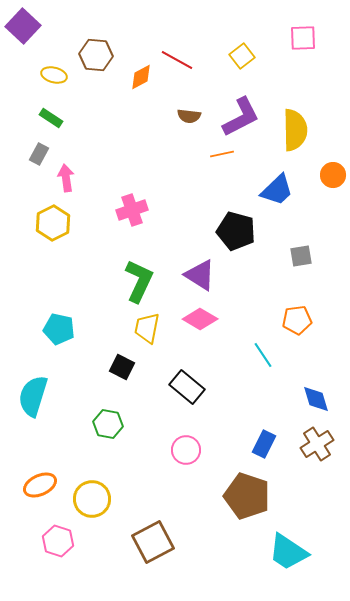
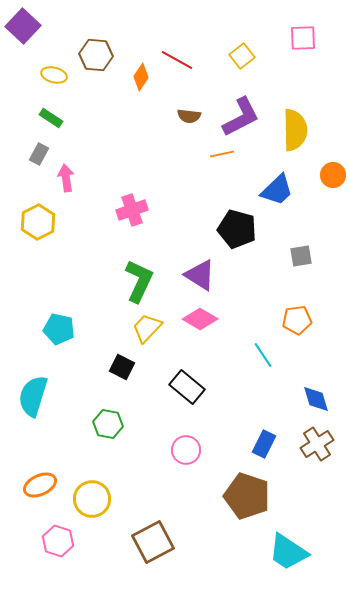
orange diamond at (141, 77): rotated 28 degrees counterclockwise
yellow hexagon at (53, 223): moved 15 px left, 1 px up
black pentagon at (236, 231): moved 1 px right, 2 px up
yellow trapezoid at (147, 328): rotated 32 degrees clockwise
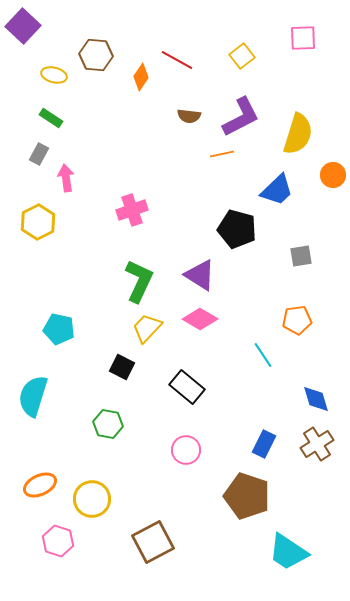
yellow semicircle at (295, 130): moved 3 px right, 4 px down; rotated 18 degrees clockwise
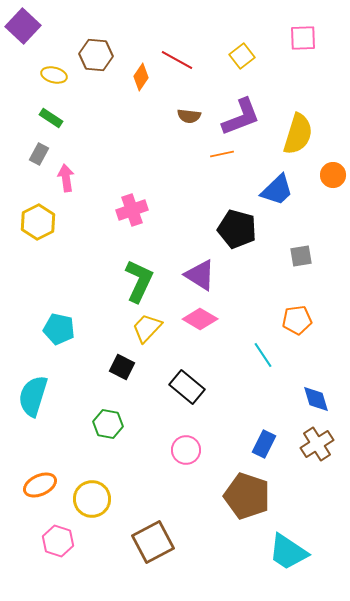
purple L-shape at (241, 117): rotated 6 degrees clockwise
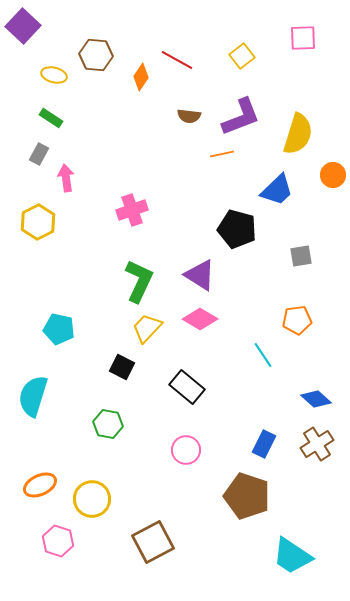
blue diamond at (316, 399): rotated 32 degrees counterclockwise
cyan trapezoid at (288, 552): moved 4 px right, 4 px down
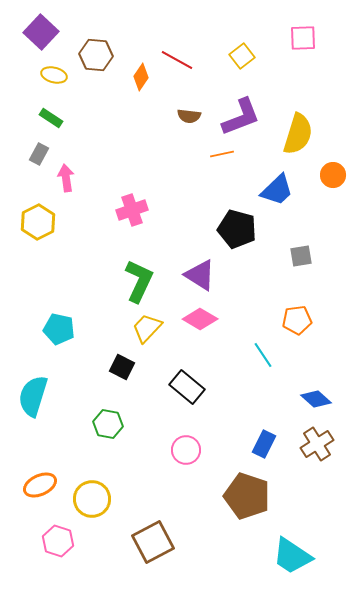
purple square at (23, 26): moved 18 px right, 6 px down
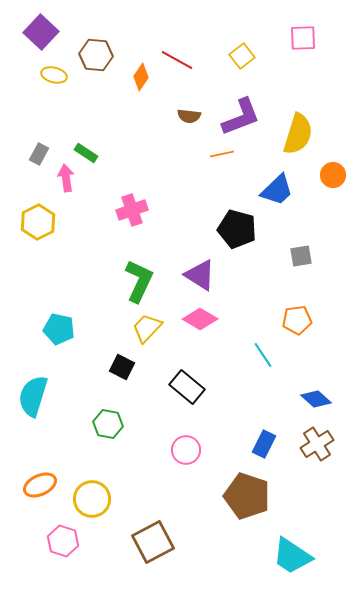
green rectangle at (51, 118): moved 35 px right, 35 px down
pink hexagon at (58, 541): moved 5 px right
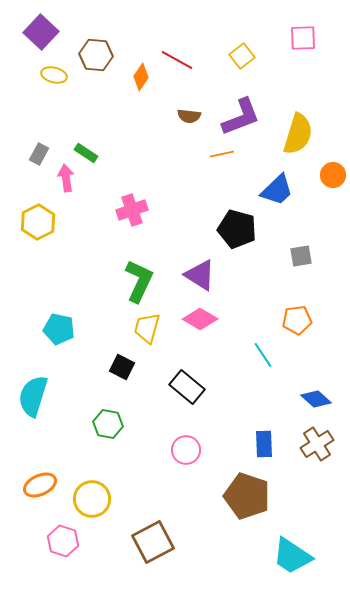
yellow trapezoid at (147, 328): rotated 28 degrees counterclockwise
blue rectangle at (264, 444): rotated 28 degrees counterclockwise
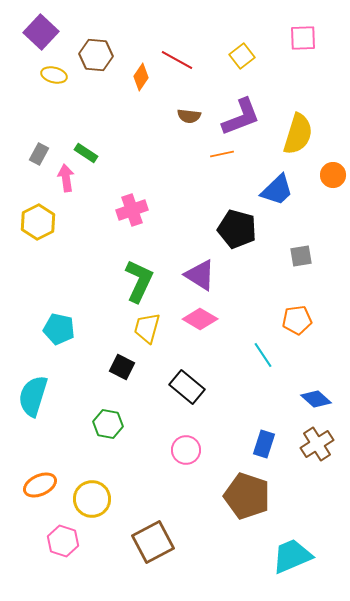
blue rectangle at (264, 444): rotated 20 degrees clockwise
cyan trapezoid at (292, 556): rotated 123 degrees clockwise
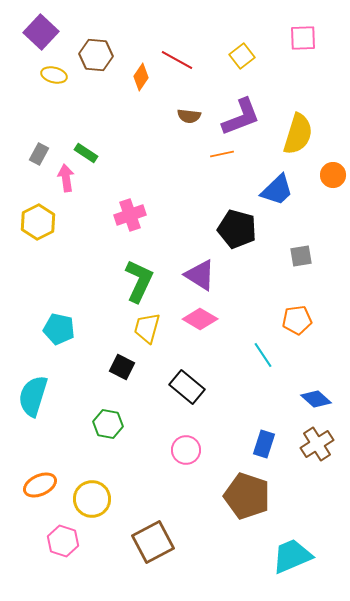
pink cross at (132, 210): moved 2 px left, 5 px down
